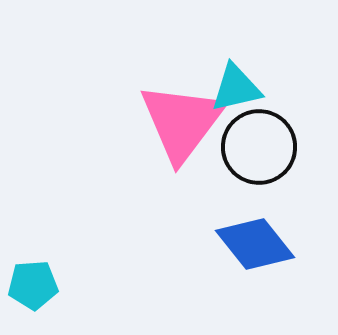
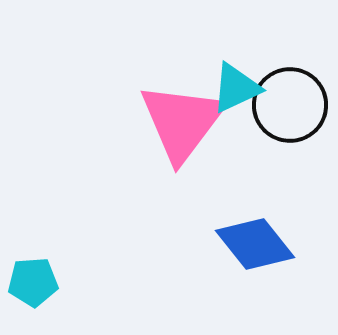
cyan triangle: rotated 12 degrees counterclockwise
black circle: moved 31 px right, 42 px up
cyan pentagon: moved 3 px up
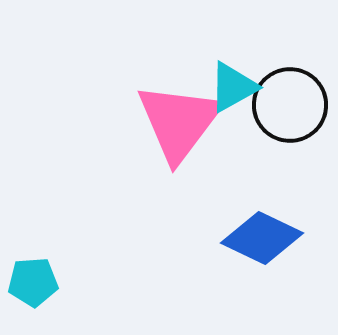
cyan triangle: moved 3 px left, 1 px up; rotated 4 degrees counterclockwise
pink triangle: moved 3 px left
blue diamond: moved 7 px right, 6 px up; rotated 26 degrees counterclockwise
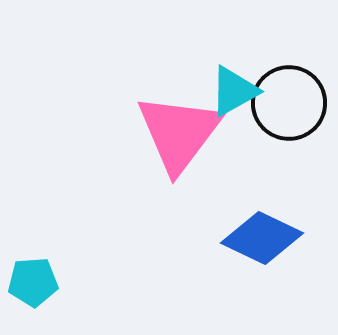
cyan triangle: moved 1 px right, 4 px down
black circle: moved 1 px left, 2 px up
pink triangle: moved 11 px down
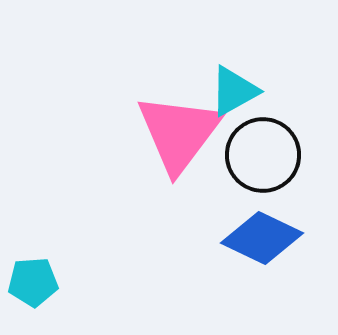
black circle: moved 26 px left, 52 px down
